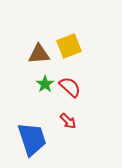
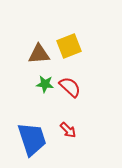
green star: rotated 30 degrees counterclockwise
red arrow: moved 9 px down
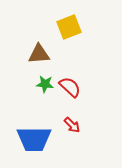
yellow square: moved 19 px up
red arrow: moved 4 px right, 5 px up
blue trapezoid: moved 2 px right; rotated 108 degrees clockwise
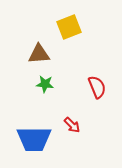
red semicircle: moved 27 px right; rotated 25 degrees clockwise
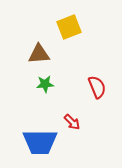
green star: rotated 12 degrees counterclockwise
red arrow: moved 3 px up
blue trapezoid: moved 6 px right, 3 px down
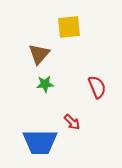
yellow square: rotated 15 degrees clockwise
brown triangle: rotated 45 degrees counterclockwise
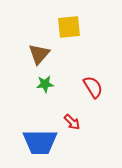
red semicircle: moved 4 px left; rotated 10 degrees counterclockwise
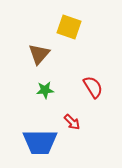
yellow square: rotated 25 degrees clockwise
green star: moved 6 px down
